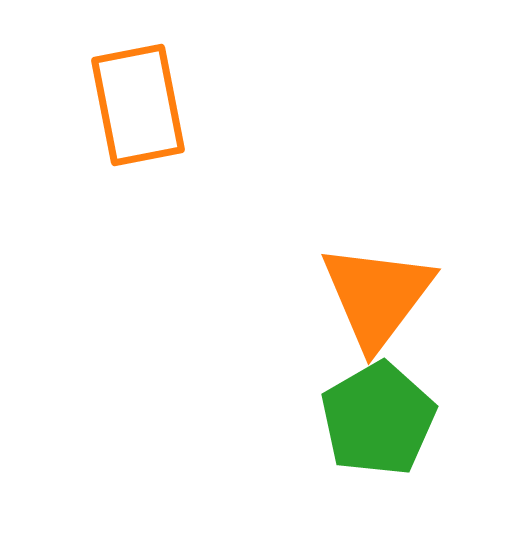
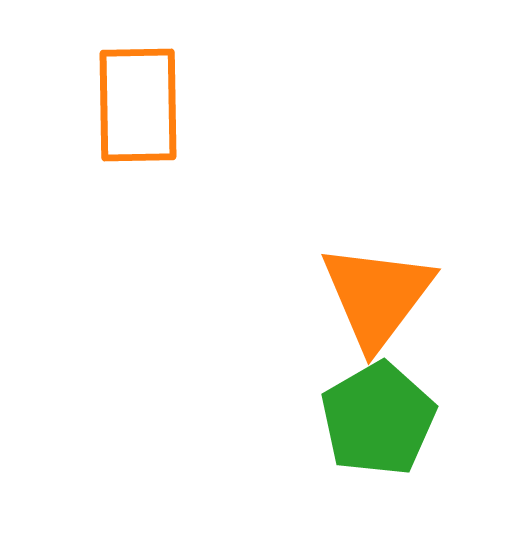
orange rectangle: rotated 10 degrees clockwise
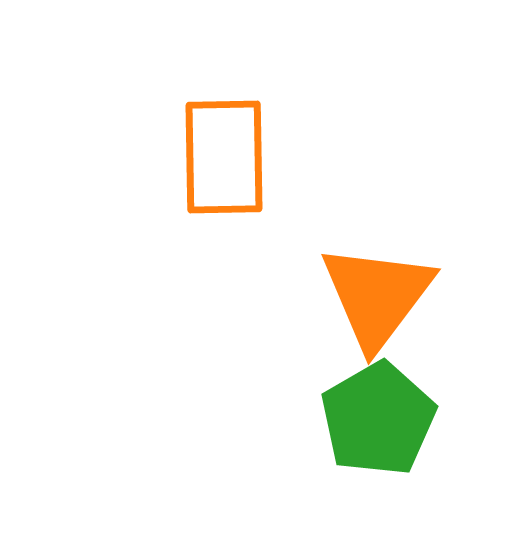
orange rectangle: moved 86 px right, 52 px down
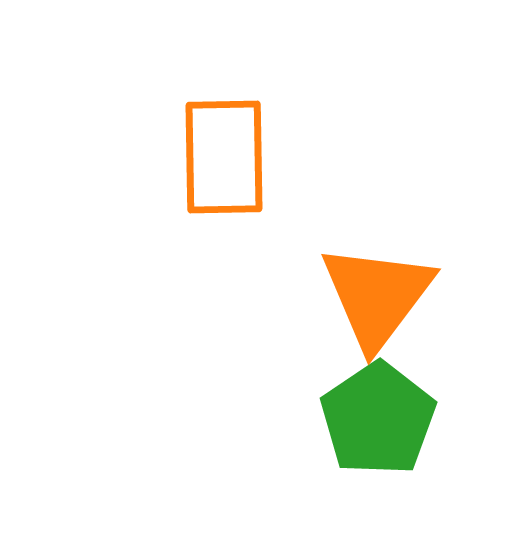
green pentagon: rotated 4 degrees counterclockwise
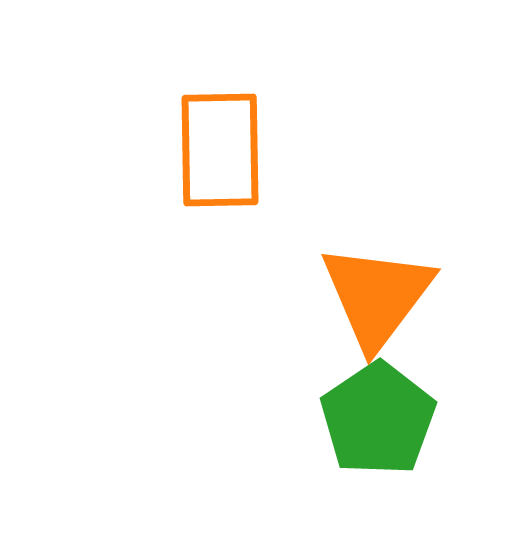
orange rectangle: moved 4 px left, 7 px up
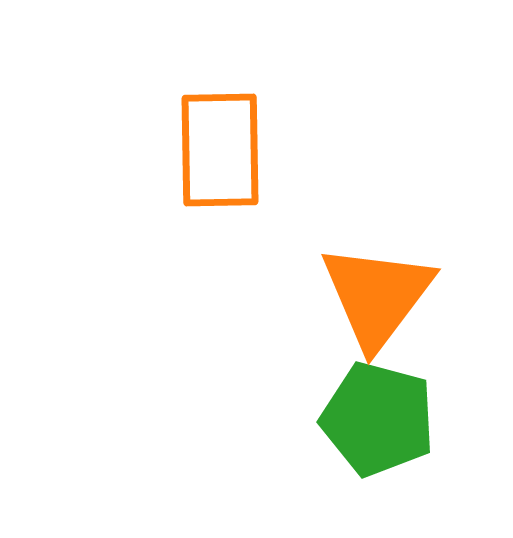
green pentagon: rotated 23 degrees counterclockwise
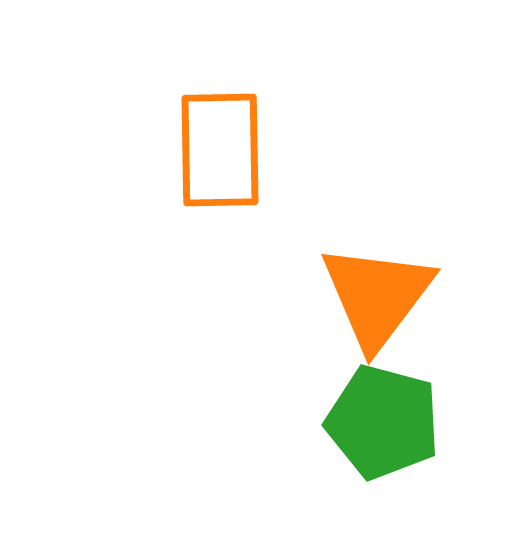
green pentagon: moved 5 px right, 3 px down
